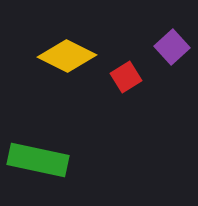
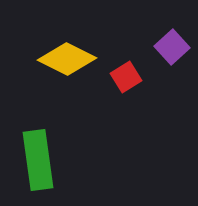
yellow diamond: moved 3 px down
green rectangle: rotated 70 degrees clockwise
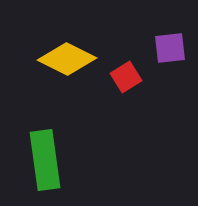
purple square: moved 2 px left, 1 px down; rotated 36 degrees clockwise
green rectangle: moved 7 px right
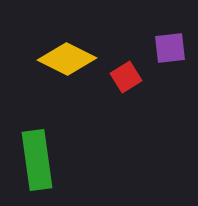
green rectangle: moved 8 px left
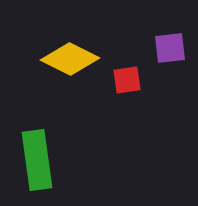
yellow diamond: moved 3 px right
red square: moved 1 px right, 3 px down; rotated 24 degrees clockwise
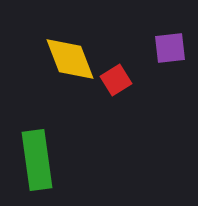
yellow diamond: rotated 42 degrees clockwise
red square: moved 11 px left; rotated 24 degrees counterclockwise
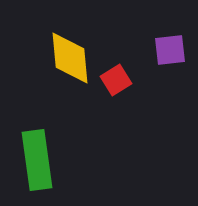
purple square: moved 2 px down
yellow diamond: moved 1 px up; rotated 16 degrees clockwise
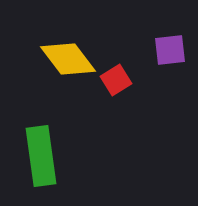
yellow diamond: moved 2 px left, 1 px down; rotated 32 degrees counterclockwise
green rectangle: moved 4 px right, 4 px up
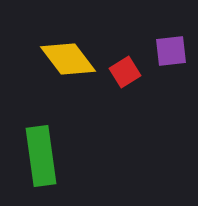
purple square: moved 1 px right, 1 px down
red square: moved 9 px right, 8 px up
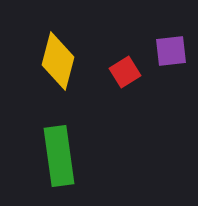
yellow diamond: moved 10 px left, 2 px down; rotated 52 degrees clockwise
green rectangle: moved 18 px right
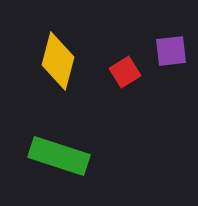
green rectangle: rotated 64 degrees counterclockwise
